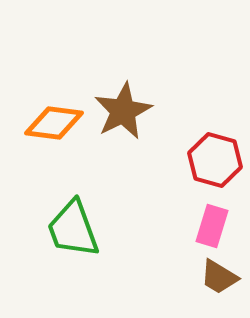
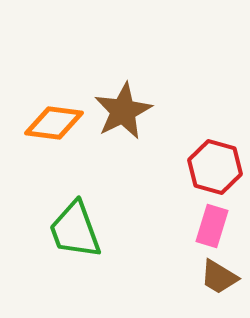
red hexagon: moved 7 px down
green trapezoid: moved 2 px right, 1 px down
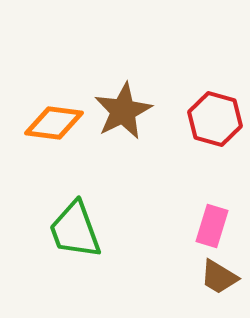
red hexagon: moved 48 px up
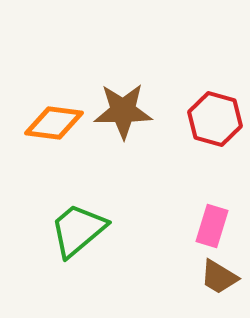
brown star: rotated 26 degrees clockwise
green trapezoid: moved 3 px right; rotated 70 degrees clockwise
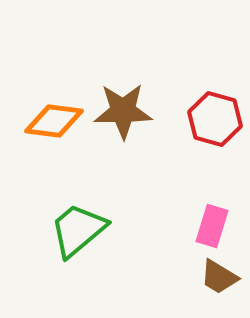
orange diamond: moved 2 px up
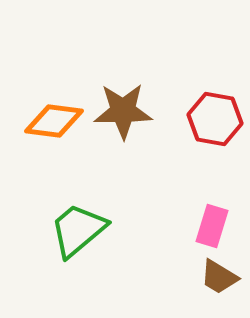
red hexagon: rotated 6 degrees counterclockwise
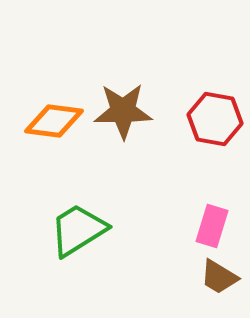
green trapezoid: rotated 8 degrees clockwise
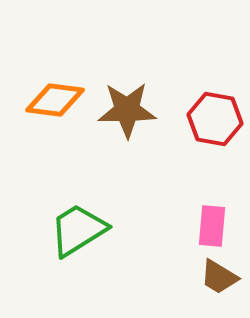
brown star: moved 4 px right, 1 px up
orange diamond: moved 1 px right, 21 px up
pink rectangle: rotated 12 degrees counterclockwise
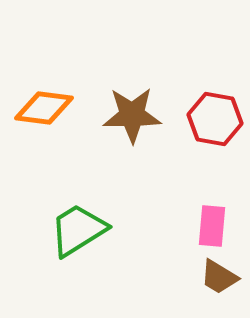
orange diamond: moved 11 px left, 8 px down
brown star: moved 5 px right, 5 px down
